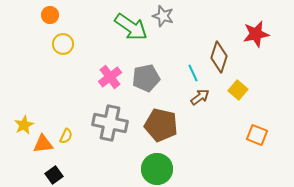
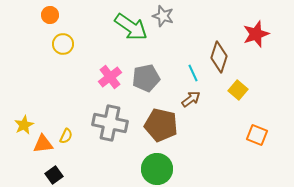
red star: rotated 8 degrees counterclockwise
brown arrow: moved 9 px left, 2 px down
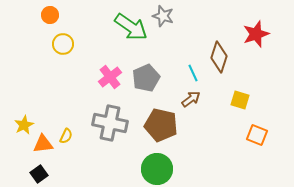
gray pentagon: rotated 12 degrees counterclockwise
yellow square: moved 2 px right, 10 px down; rotated 24 degrees counterclockwise
black square: moved 15 px left, 1 px up
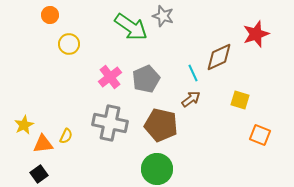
yellow circle: moved 6 px right
brown diamond: rotated 48 degrees clockwise
gray pentagon: moved 1 px down
orange square: moved 3 px right
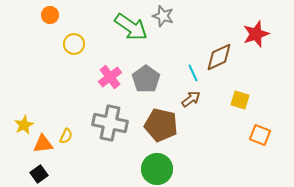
yellow circle: moved 5 px right
gray pentagon: rotated 12 degrees counterclockwise
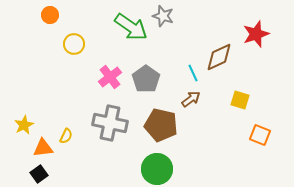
orange triangle: moved 4 px down
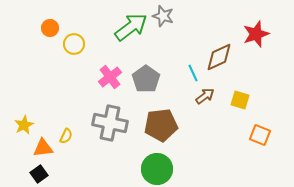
orange circle: moved 13 px down
green arrow: rotated 72 degrees counterclockwise
brown arrow: moved 14 px right, 3 px up
brown pentagon: rotated 20 degrees counterclockwise
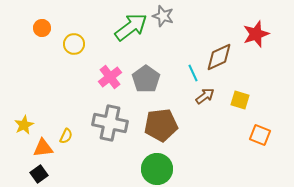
orange circle: moved 8 px left
